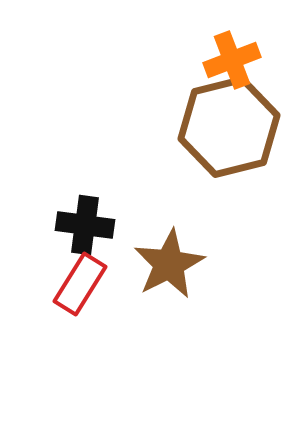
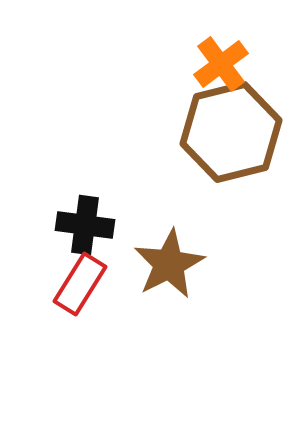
orange cross: moved 11 px left, 4 px down; rotated 16 degrees counterclockwise
brown hexagon: moved 2 px right, 5 px down
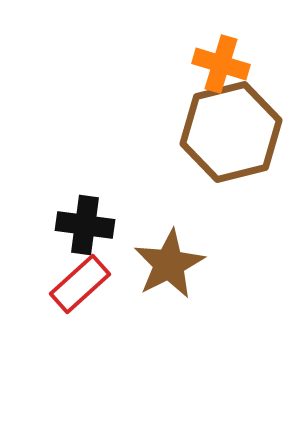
orange cross: rotated 36 degrees counterclockwise
red rectangle: rotated 16 degrees clockwise
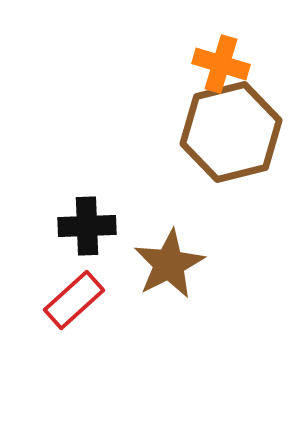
black cross: moved 2 px right, 1 px down; rotated 10 degrees counterclockwise
red rectangle: moved 6 px left, 16 px down
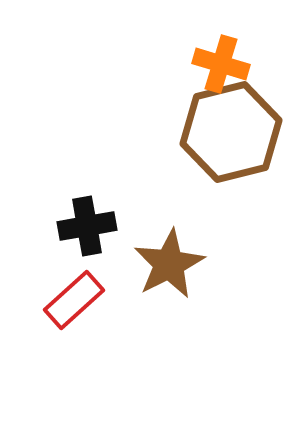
black cross: rotated 8 degrees counterclockwise
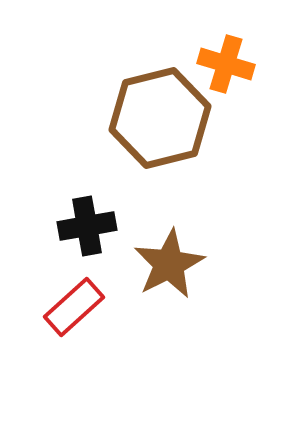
orange cross: moved 5 px right
brown hexagon: moved 71 px left, 14 px up
red rectangle: moved 7 px down
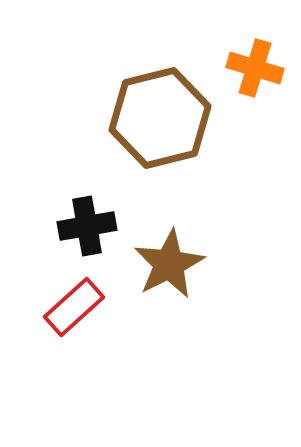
orange cross: moved 29 px right, 4 px down
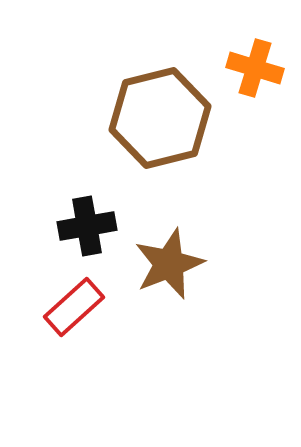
brown star: rotated 6 degrees clockwise
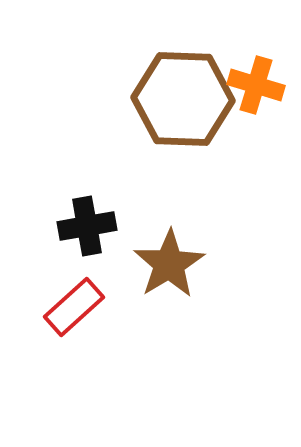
orange cross: moved 1 px right, 17 px down
brown hexagon: moved 23 px right, 19 px up; rotated 16 degrees clockwise
brown star: rotated 10 degrees counterclockwise
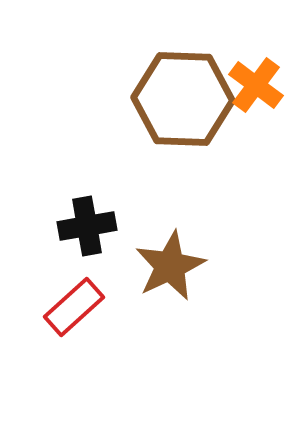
orange cross: rotated 20 degrees clockwise
brown star: moved 1 px right, 2 px down; rotated 6 degrees clockwise
